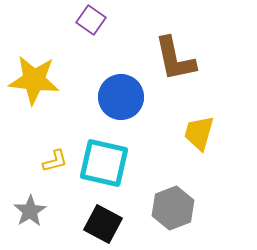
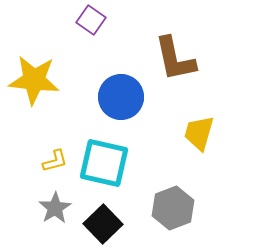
gray star: moved 25 px right, 3 px up
black square: rotated 18 degrees clockwise
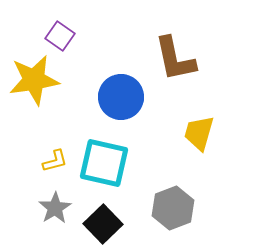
purple square: moved 31 px left, 16 px down
yellow star: rotated 15 degrees counterclockwise
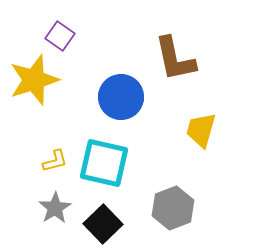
yellow star: rotated 9 degrees counterclockwise
yellow trapezoid: moved 2 px right, 3 px up
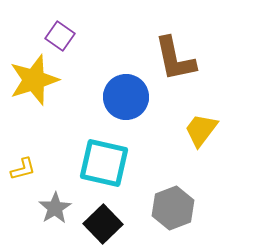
blue circle: moved 5 px right
yellow trapezoid: rotated 21 degrees clockwise
yellow L-shape: moved 32 px left, 8 px down
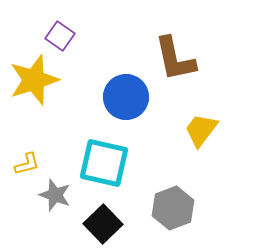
yellow L-shape: moved 4 px right, 5 px up
gray star: moved 13 px up; rotated 20 degrees counterclockwise
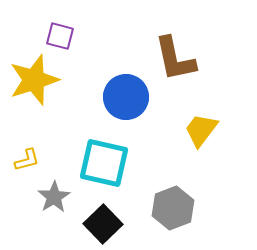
purple square: rotated 20 degrees counterclockwise
yellow L-shape: moved 4 px up
gray star: moved 1 px left, 2 px down; rotated 20 degrees clockwise
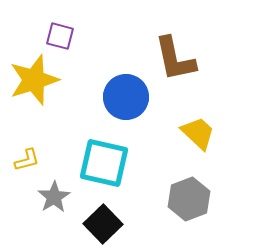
yellow trapezoid: moved 3 px left, 3 px down; rotated 96 degrees clockwise
gray hexagon: moved 16 px right, 9 px up
